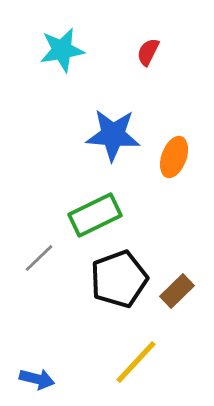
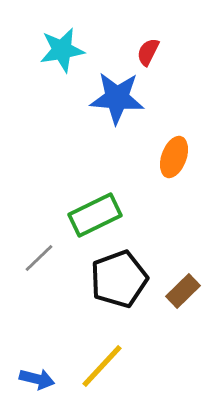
blue star: moved 4 px right, 37 px up
brown rectangle: moved 6 px right
yellow line: moved 34 px left, 4 px down
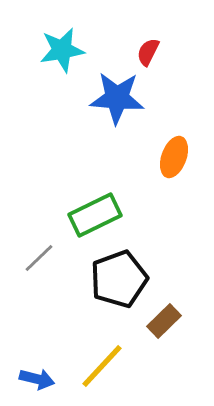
brown rectangle: moved 19 px left, 30 px down
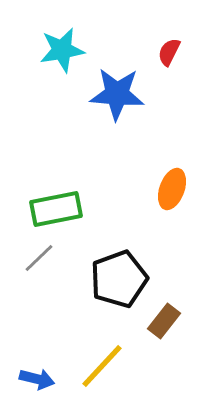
red semicircle: moved 21 px right
blue star: moved 4 px up
orange ellipse: moved 2 px left, 32 px down
green rectangle: moved 39 px left, 6 px up; rotated 15 degrees clockwise
brown rectangle: rotated 8 degrees counterclockwise
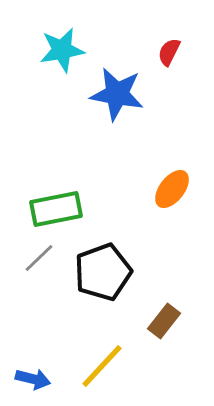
blue star: rotated 6 degrees clockwise
orange ellipse: rotated 18 degrees clockwise
black pentagon: moved 16 px left, 7 px up
blue arrow: moved 4 px left
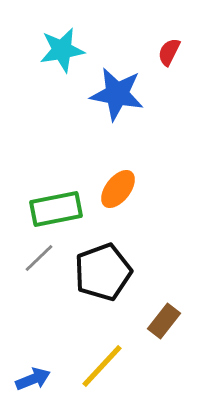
orange ellipse: moved 54 px left
blue arrow: rotated 36 degrees counterclockwise
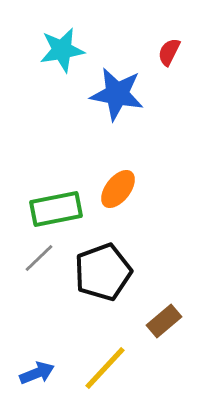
brown rectangle: rotated 12 degrees clockwise
yellow line: moved 3 px right, 2 px down
blue arrow: moved 4 px right, 6 px up
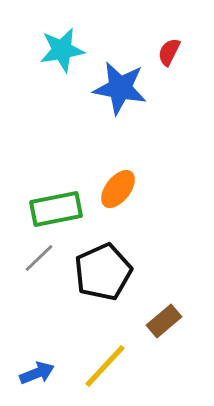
blue star: moved 3 px right, 6 px up
black pentagon: rotated 4 degrees counterclockwise
yellow line: moved 2 px up
